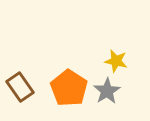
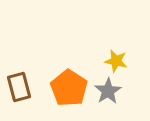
brown rectangle: moved 1 px left; rotated 20 degrees clockwise
gray star: moved 1 px right
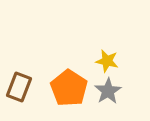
yellow star: moved 9 px left
brown rectangle: rotated 36 degrees clockwise
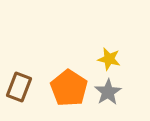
yellow star: moved 2 px right, 2 px up
gray star: moved 1 px down
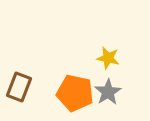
yellow star: moved 1 px left, 1 px up
orange pentagon: moved 6 px right, 5 px down; rotated 21 degrees counterclockwise
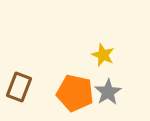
yellow star: moved 5 px left, 3 px up; rotated 10 degrees clockwise
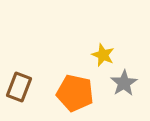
gray star: moved 16 px right, 9 px up
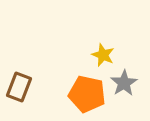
orange pentagon: moved 12 px right, 1 px down
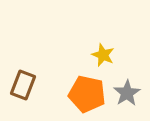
gray star: moved 3 px right, 10 px down
brown rectangle: moved 4 px right, 2 px up
